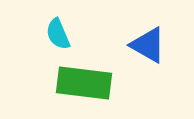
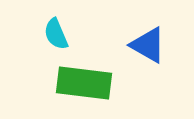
cyan semicircle: moved 2 px left
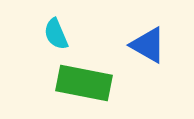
green rectangle: rotated 4 degrees clockwise
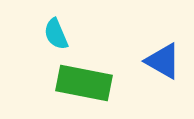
blue triangle: moved 15 px right, 16 px down
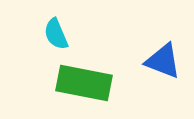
blue triangle: rotated 9 degrees counterclockwise
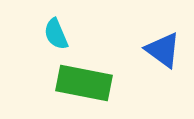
blue triangle: moved 11 px up; rotated 15 degrees clockwise
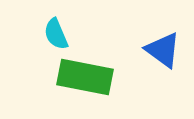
green rectangle: moved 1 px right, 6 px up
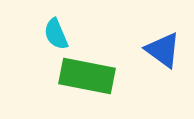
green rectangle: moved 2 px right, 1 px up
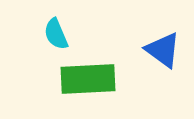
green rectangle: moved 1 px right, 3 px down; rotated 14 degrees counterclockwise
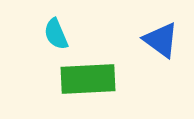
blue triangle: moved 2 px left, 10 px up
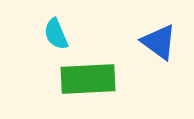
blue triangle: moved 2 px left, 2 px down
